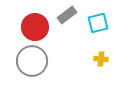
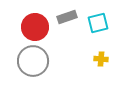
gray rectangle: moved 2 px down; rotated 18 degrees clockwise
gray circle: moved 1 px right
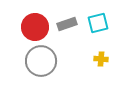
gray rectangle: moved 7 px down
gray circle: moved 8 px right
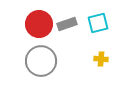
red circle: moved 4 px right, 3 px up
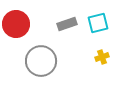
red circle: moved 23 px left
yellow cross: moved 1 px right, 2 px up; rotated 24 degrees counterclockwise
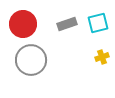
red circle: moved 7 px right
gray circle: moved 10 px left, 1 px up
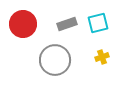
gray circle: moved 24 px right
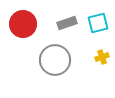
gray rectangle: moved 1 px up
